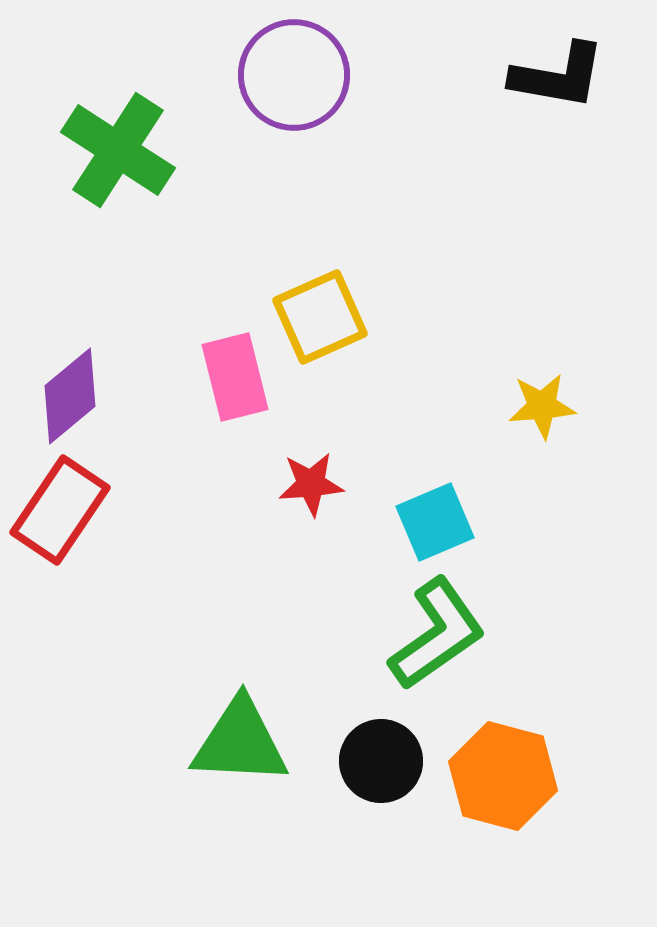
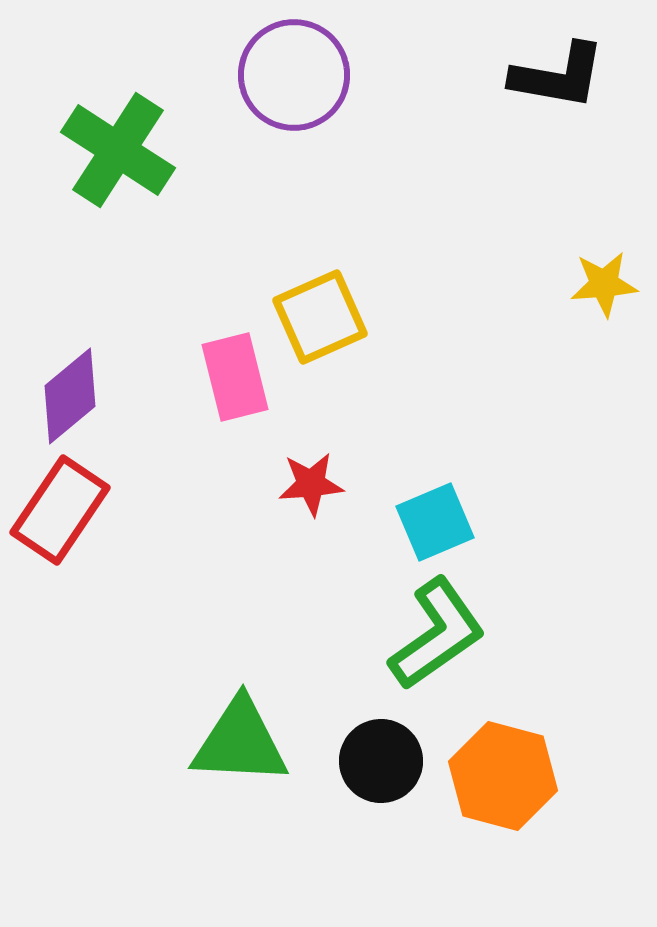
yellow star: moved 62 px right, 122 px up
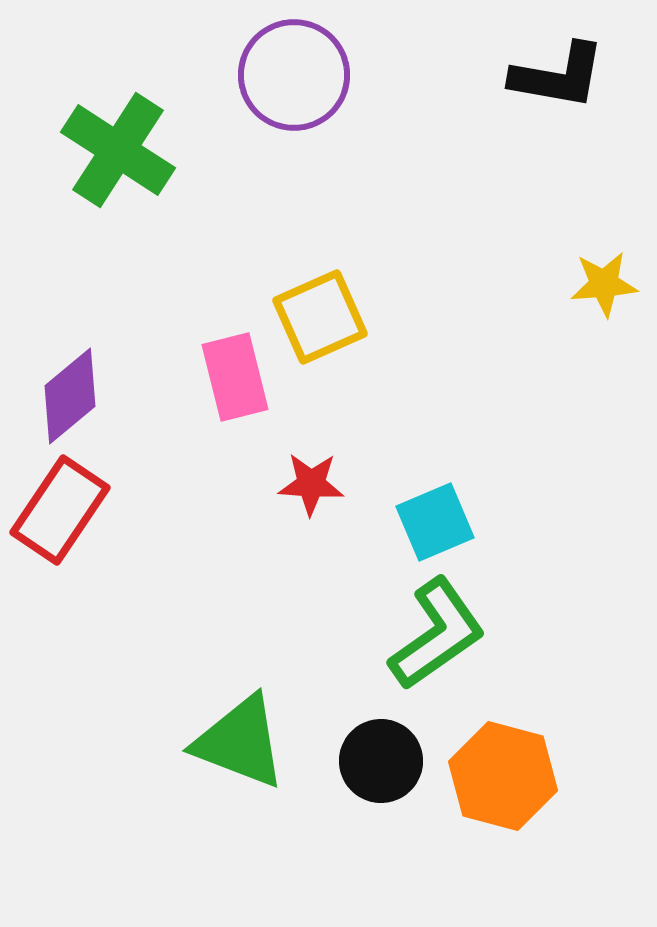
red star: rotated 8 degrees clockwise
green triangle: rotated 18 degrees clockwise
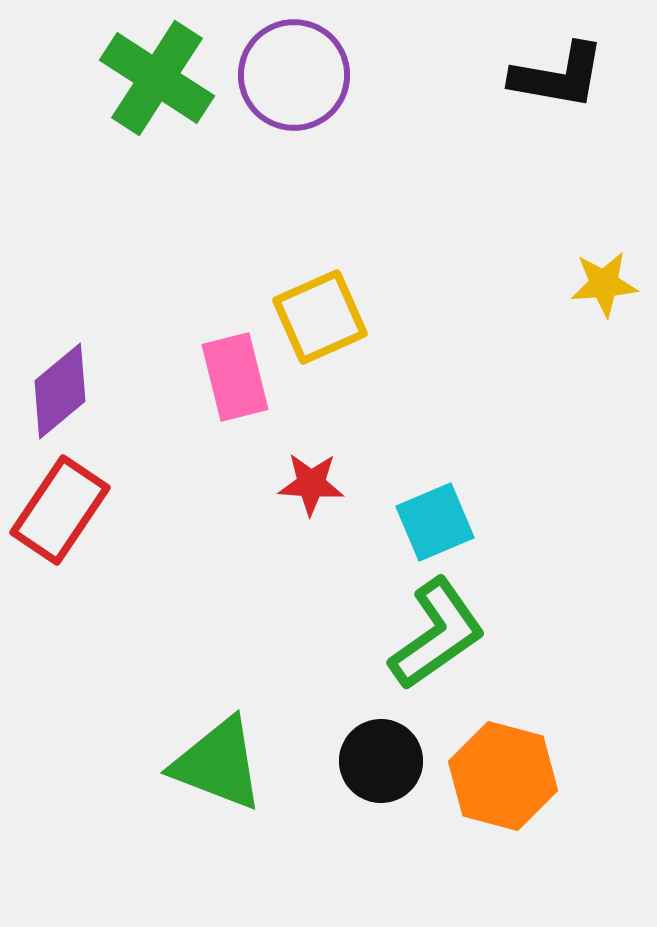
green cross: moved 39 px right, 72 px up
purple diamond: moved 10 px left, 5 px up
green triangle: moved 22 px left, 22 px down
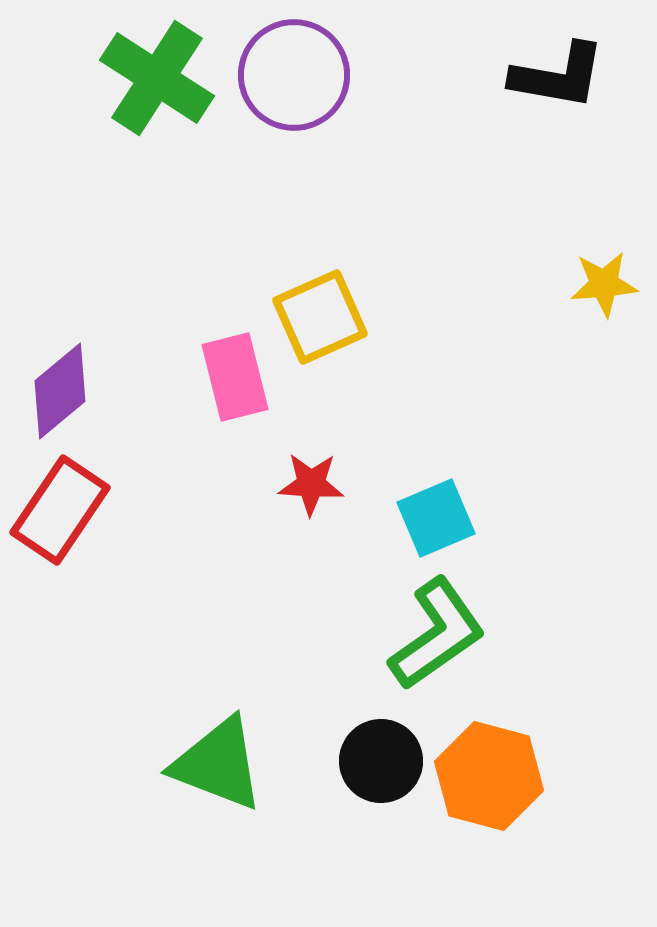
cyan square: moved 1 px right, 4 px up
orange hexagon: moved 14 px left
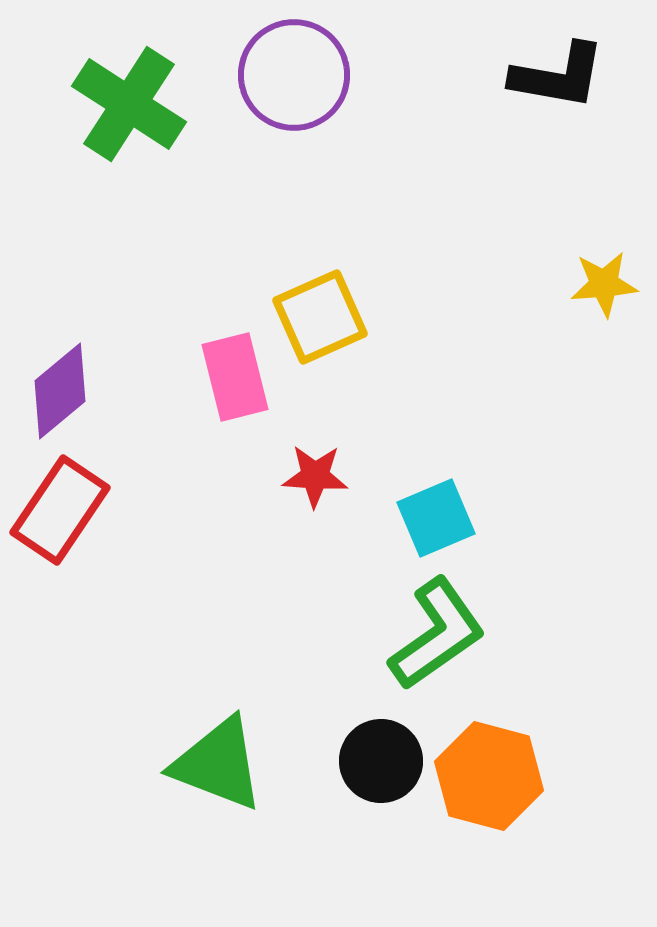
green cross: moved 28 px left, 26 px down
red star: moved 4 px right, 8 px up
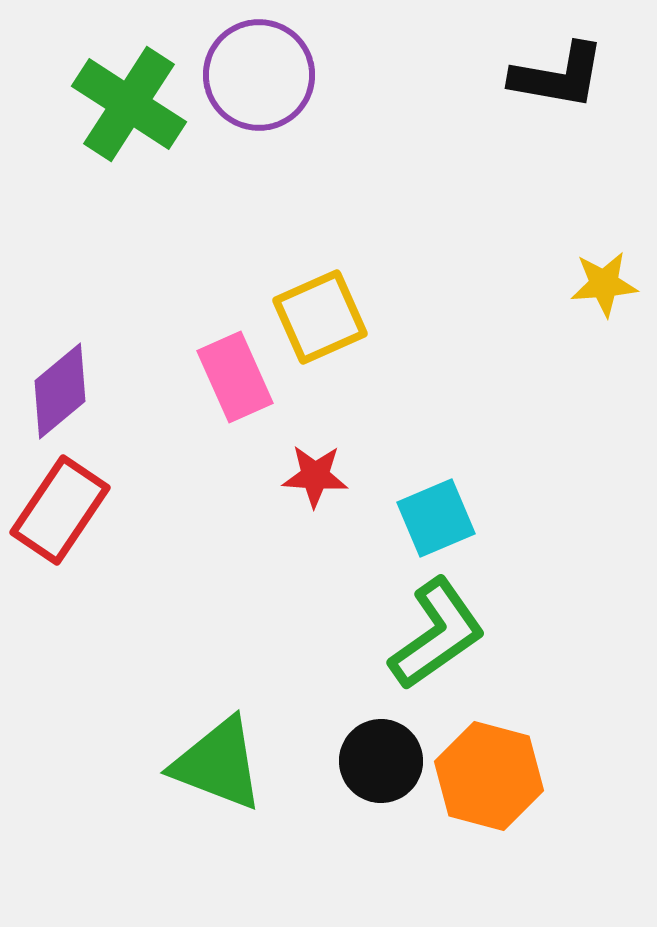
purple circle: moved 35 px left
pink rectangle: rotated 10 degrees counterclockwise
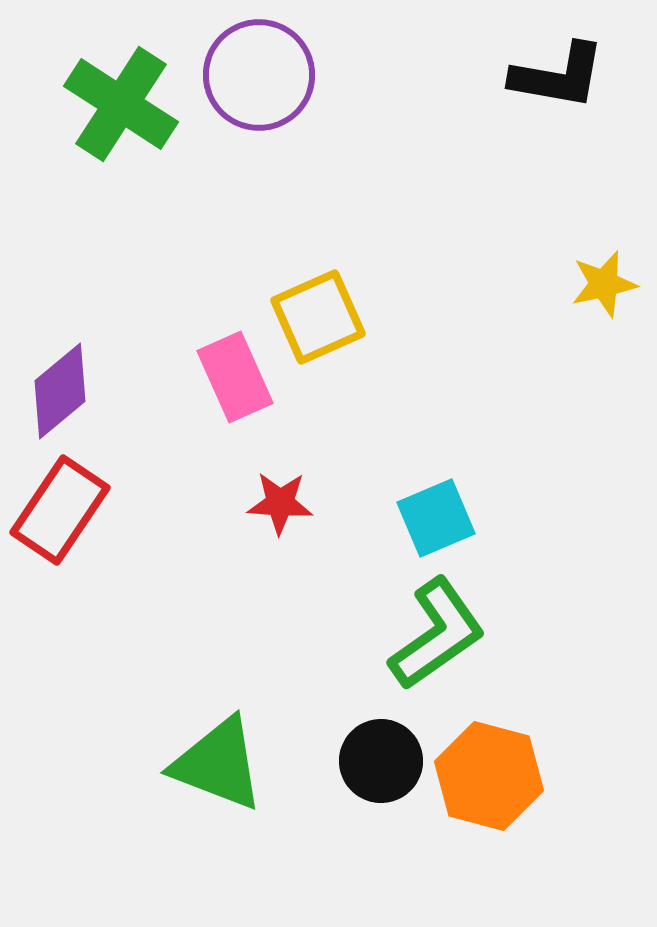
green cross: moved 8 px left
yellow star: rotated 8 degrees counterclockwise
yellow square: moved 2 px left
red star: moved 35 px left, 27 px down
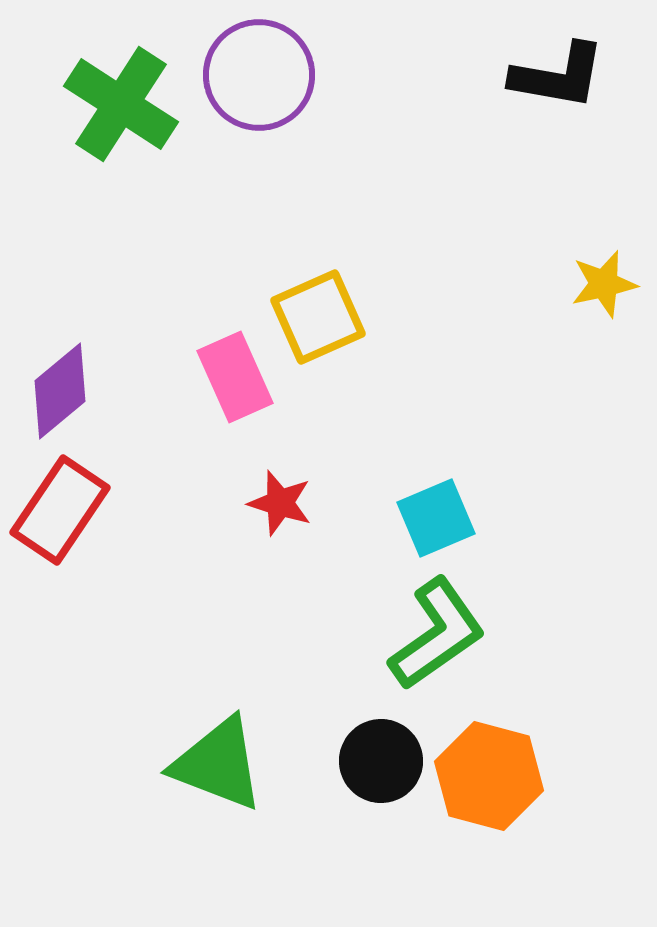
red star: rotated 14 degrees clockwise
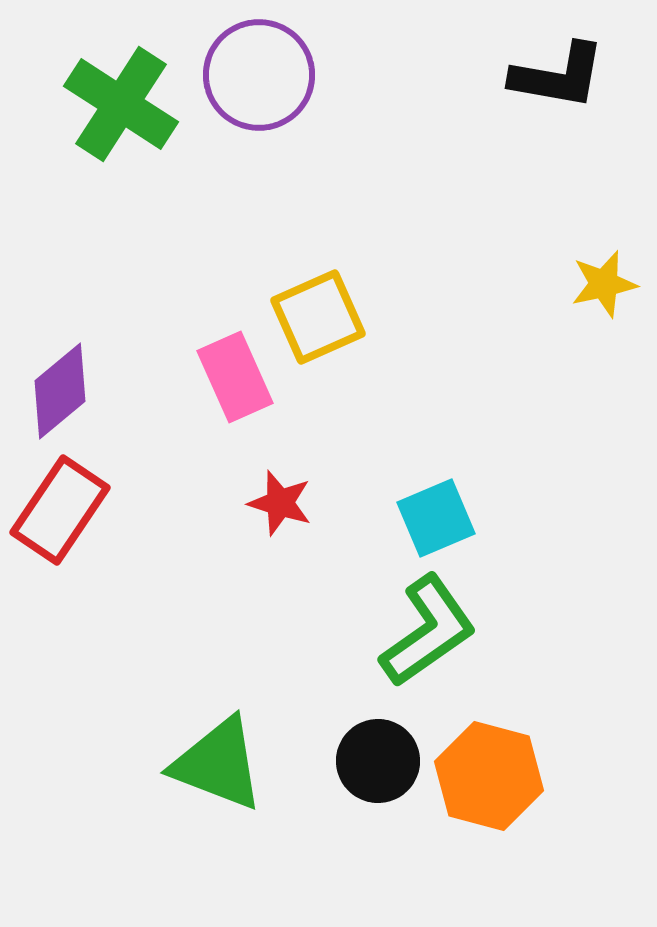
green L-shape: moved 9 px left, 3 px up
black circle: moved 3 px left
